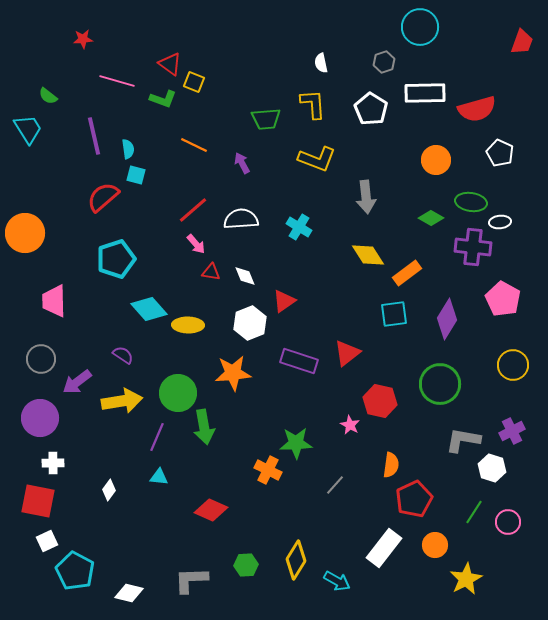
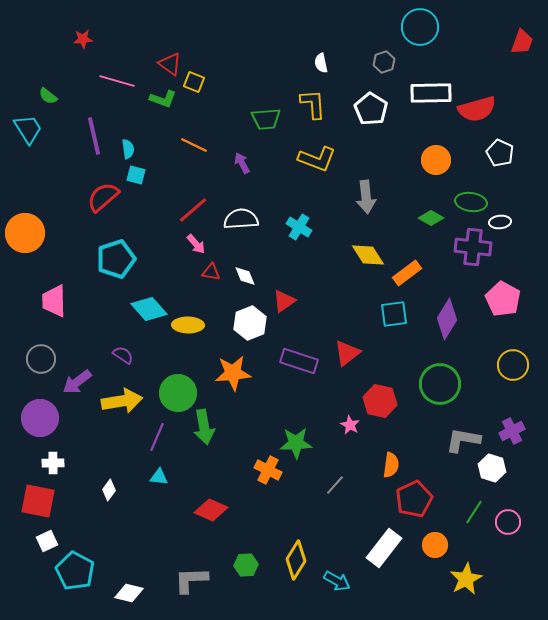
white rectangle at (425, 93): moved 6 px right
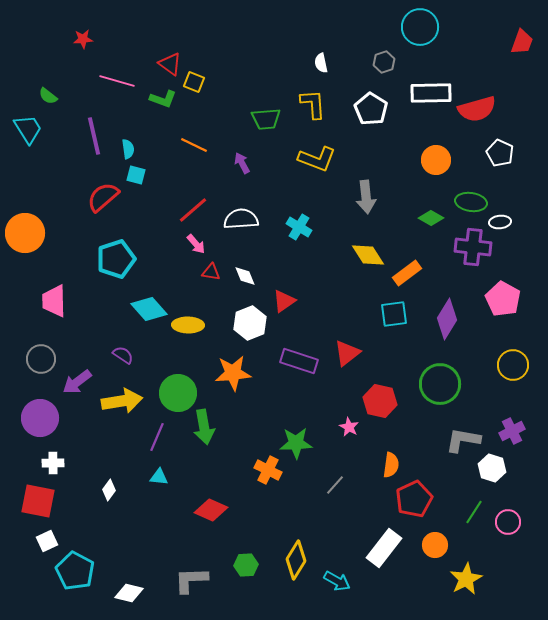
pink star at (350, 425): moved 1 px left, 2 px down
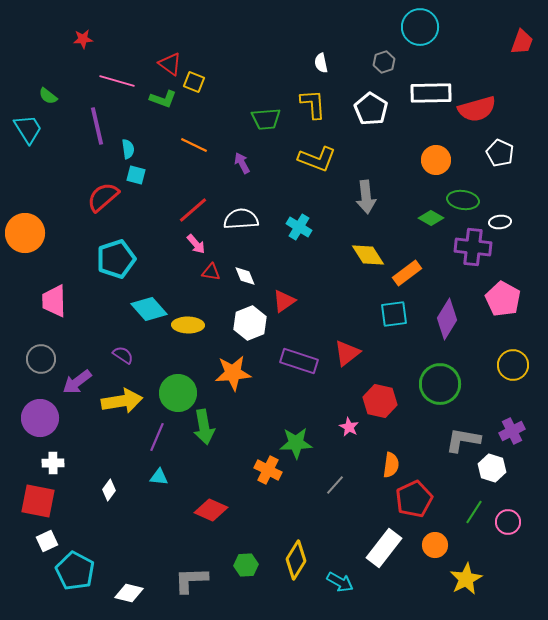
purple line at (94, 136): moved 3 px right, 10 px up
green ellipse at (471, 202): moved 8 px left, 2 px up
cyan arrow at (337, 581): moved 3 px right, 1 px down
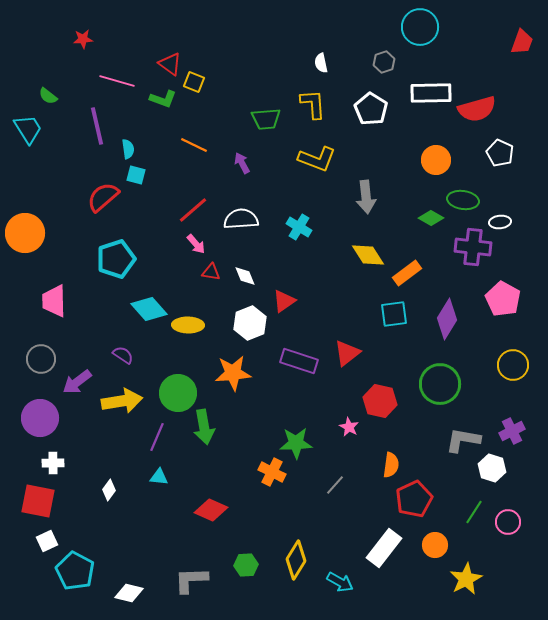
orange cross at (268, 470): moved 4 px right, 2 px down
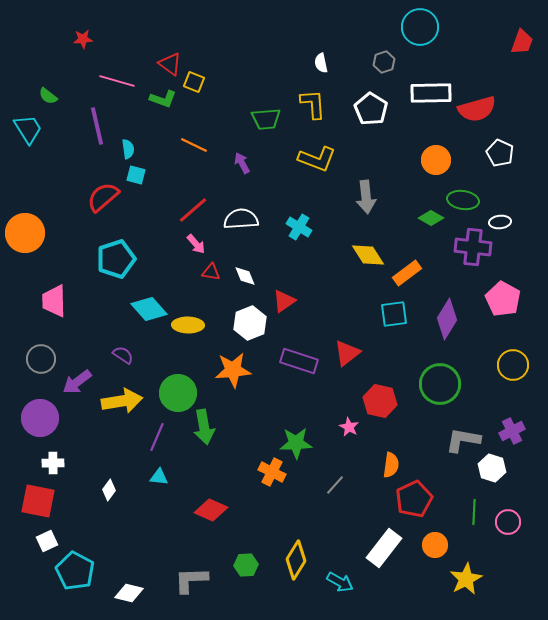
orange star at (233, 373): moved 3 px up
green line at (474, 512): rotated 30 degrees counterclockwise
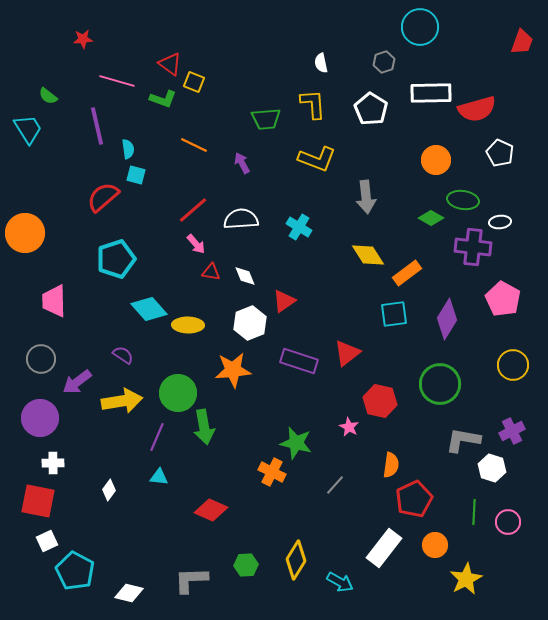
green star at (296, 443): rotated 16 degrees clockwise
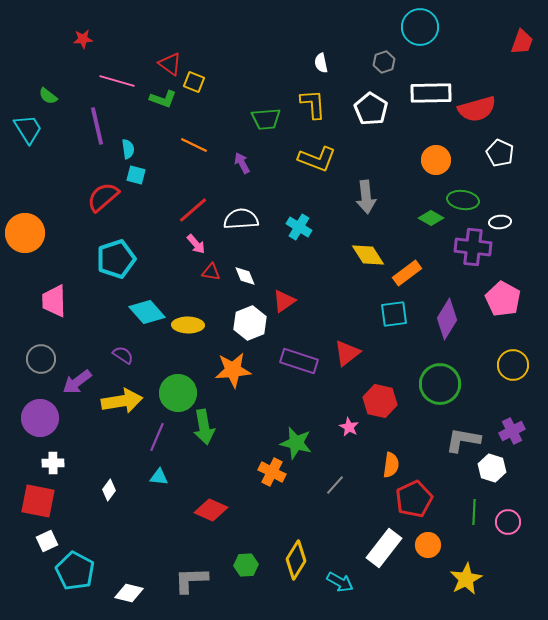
cyan diamond at (149, 309): moved 2 px left, 3 px down
orange circle at (435, 545): moved 7 px left
